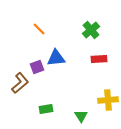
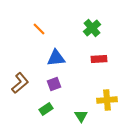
green cross: moved 1 px right, 2 px up
purple square: moved 17 px right, 17 px down
yellow cross: moved 1 px left
green rectangle: rotated 24 degrees counterclockwise
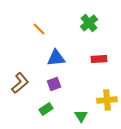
green cross: moved 3 px left, 5 px up
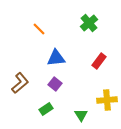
red rectangle: moved 2 px down; rotated 49 degrees counterclockwise
purple square: moved 1 px right; rotated 32 degrees counterclockwise
green triangle: moved 1 px up
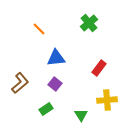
red rectangle: moved 7 px down
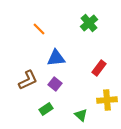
brown L-shape: moved 8 px right, 3 px up; rotated 15 degrees clockwise
green triangle: rotated 16 degrees counterclockwise
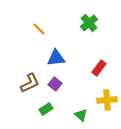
brown L-shape: moved 2 px right, 3 px down
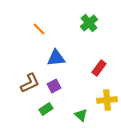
purple square: moved 1 px left, 2 px down; rotated 24 degrees clockwise
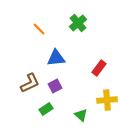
green cross: moved 11 px left
purple square: moved 1 px right
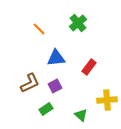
red rectangle: moved 10 px left, 1 px up
